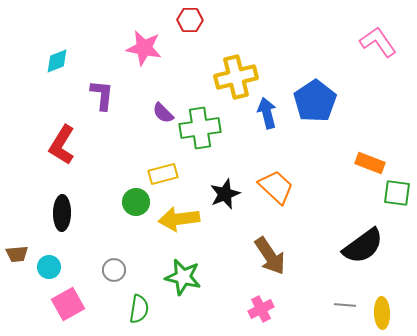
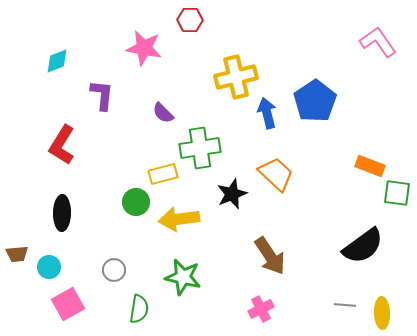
green cross: moved 20 px down
orange rectangle: moved 3 px down
orange trapezoid: moved 13 px up
black star: moved 7 px right
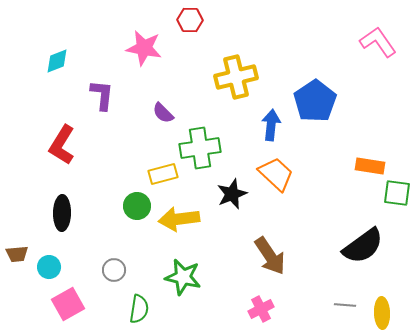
blue arrow: moved 4 px right, 12 px down; rotated 20 degrees clockwise
orange rectangle: rotated 12 degrees counterclockwise
green circle: moved 1 px right, 4 px down
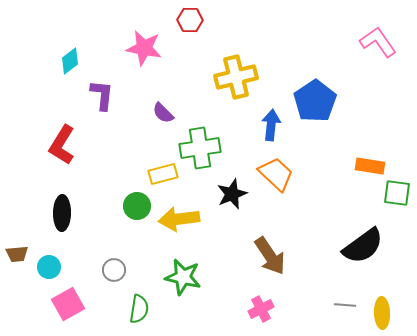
cyan diamond: moved 13 px right; rotated 16 degrees counterclockwise
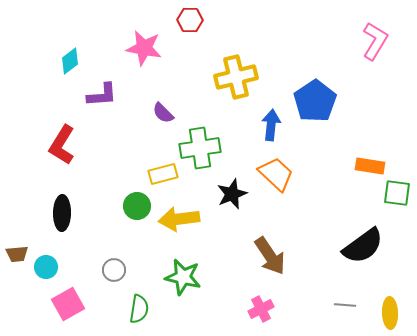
pink L-shape: moved 3 px left, 1 px up; rotated 66 degrees clockwise
purple L-shape: rotated 80 degrees clockwise
cyan circle: moved 3 px left
yellow ellipse: moved 8 px right
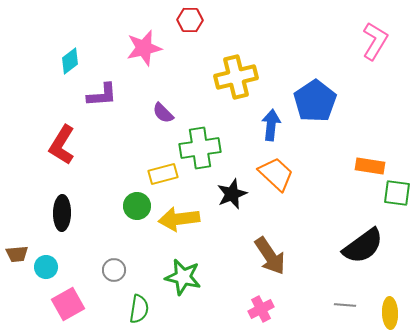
pink star: rotated 24 degrees counterclockwise
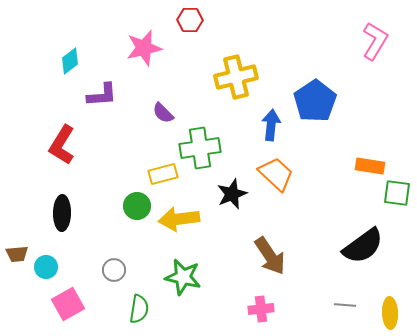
pink cross: rotated 20 degrees clockwise
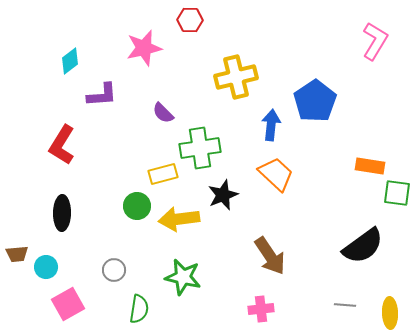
black star: moved 9 px left, 1 px down
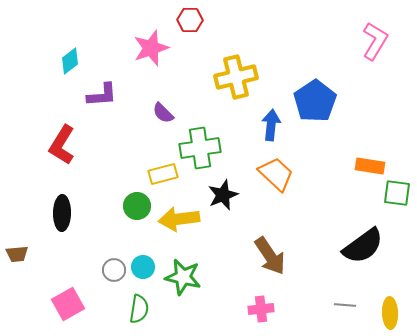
pink star: moved 7 px right; rotated 6 degrees counterclockwise
cyan circle: moved 97 px right
